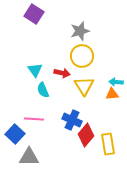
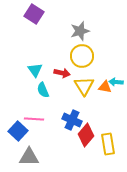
orange triangle: moved 7 px left, 7 px up; rotated 16 degrees clockwise
blue square: moved 3 px right, 3 px up
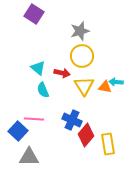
cyan triangle: moved 3 px right, 2 px up; rotated 14 degrees counterclockwise
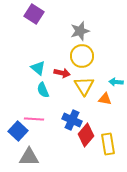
orange triangle: moved 12 px down
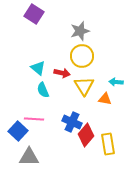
blue cross: moved 2 px down
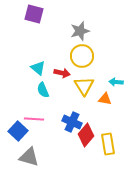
purple square: rotated 18 degrees counterclockwise
gray triangle: rotated 15 degrees clockwise
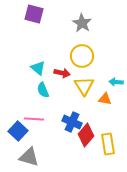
gray star: moved 2 px right, 8 px up; rotated 24 degrees counterclockwise
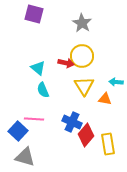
red arrow: moved 4 px right, 10 px up
gray triangle: moved 4 px left
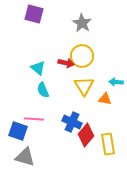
blue square: rotated 24 degrees counterclockwise
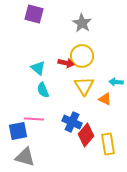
orange triangle: rotated 16 degrees clockwise
blue square: rotated 30 degrees counterclockwise
